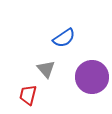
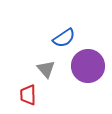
purple circle: moved 4 px left, 11 px up
red trapezoid: rotated 15 degrees counterclockwise
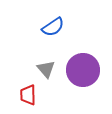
blue semicircle: moved 11 px left, 11 px up
purple circle: moved 5 px left, 4 px down
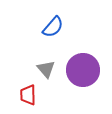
blue semicircle: rotated 15 degrees counterclockwise
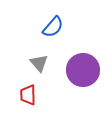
gray triangle: moved 7 px left, 6 px up
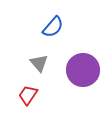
red trapezoid: rotated 35 degrees clockwise
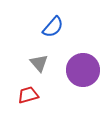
red trapezoid: rotated 40 degrees clockwise
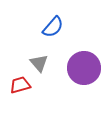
purple circle: moved 1 px right, 2 px up
red trapezoid: moved 8 px left, 10 px up
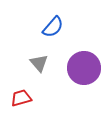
red trapezoid: moved 1 px right, 13 px down
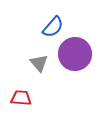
purple circle: moved 9 px left, 14 px up
red trapezoid: rotated 20 degrees clockwise
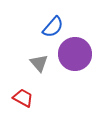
red trapezoid: moved 2 px right; rotated 25 degrees clockwise
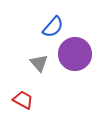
red trapezoid: moved 2 px down
